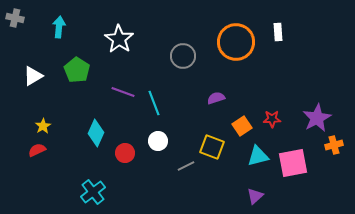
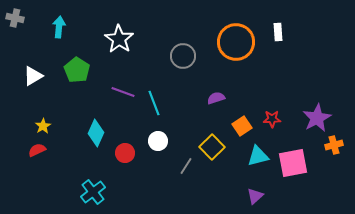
yellow square: rotated 25 degrees clockwise
gray line: rotated 30 degrees counterclockwise
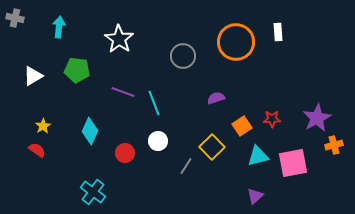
green pentagon: rotated 25 degrees counterclockwise
cyan diamond: moved 6 px left, 2 px up
red semicircle: rotated 60 degrees clockwise
cyan cross: rotated 15 degrees counterclockwise
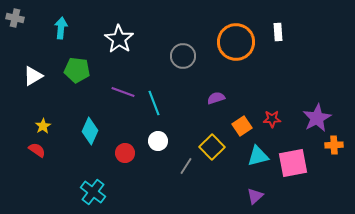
cyan arrow: moved 2 px right, 1 px down
orange cross: rotated 12 degrees clockwise
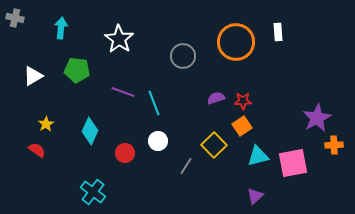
red star: moved 29 px left, 18 px up
yellow star: moved 3 px right, 2 px up
yellow square: moved 2 px right, 2 px up
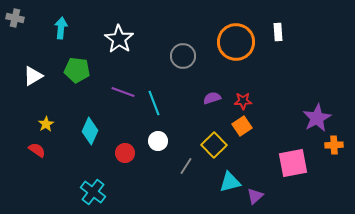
purple semicircle: moved 4 px left
cyan triangle: moved 28 px left, 26 px down
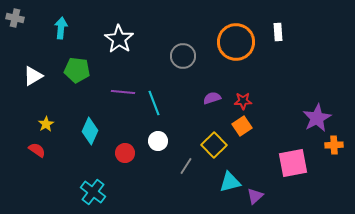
purple line: rotated 15 degrees counterclockwise
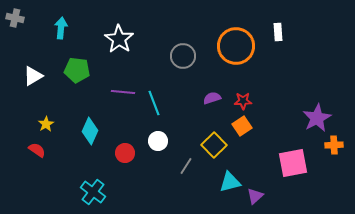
orange circle: moved 4 px down
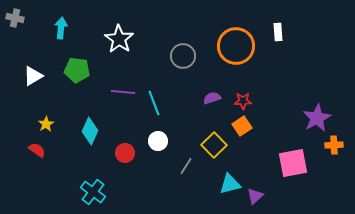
cyan triangle: moved 2 px down
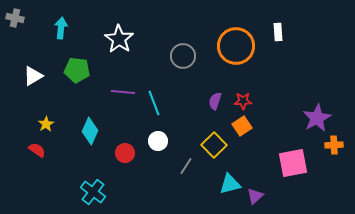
purple semicircle: moved 3 px right, 3 px down; rotated 54 degrees counterclockwise
